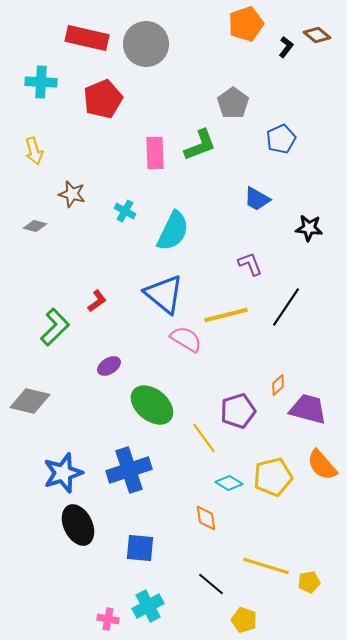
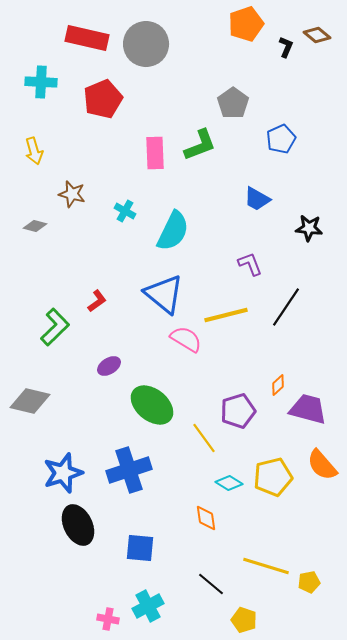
black L-shape at (286, 47): rotated 15 degrees counterclockwise
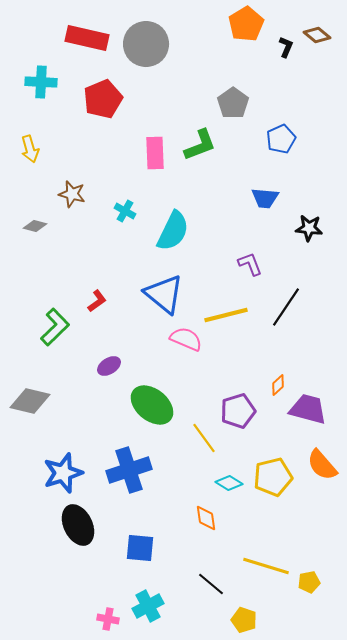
orange pentagon at (246, 24): rotated 12 degrees counterclockwise
yellow arrow at (34, 151): moved 4 px left, 2 px up
blue trapezoid at (257, 199): moved 8 px right, 1 px up; rotated 24 degrees counterclockwise
pink semicircle at (186, 339): rotated 8 degrees counterclockwise
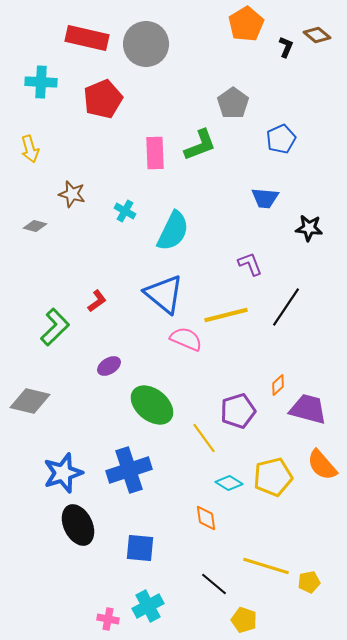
black line at (211, 584): moved 3 px right
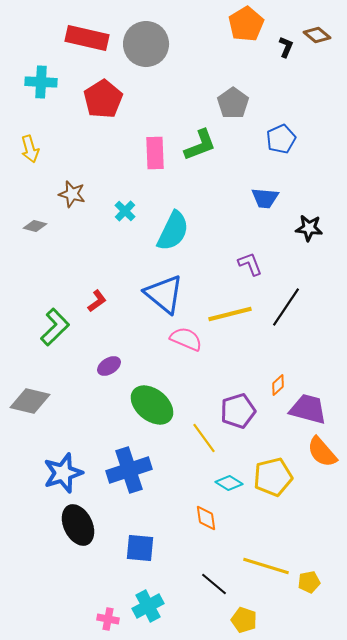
red pentagon at (103, 99): rotated 9 degrees counterclockwise
cyan cross at (125, 211): rotated 15 degrees clockwise
yellow line at (226, 315): moved 4 px right, 1 px up
orange semicircle at (322, 465): moved 13 px up
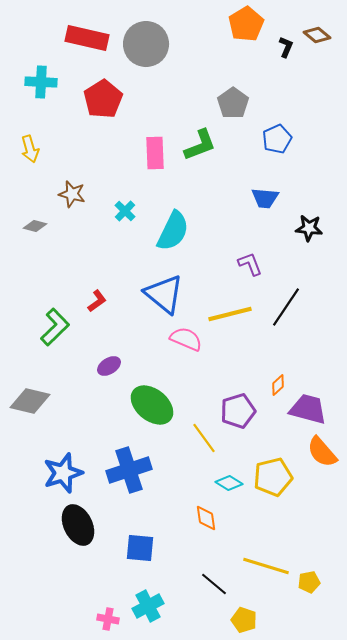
blue pentagon at (281, 139): moved 4 px left
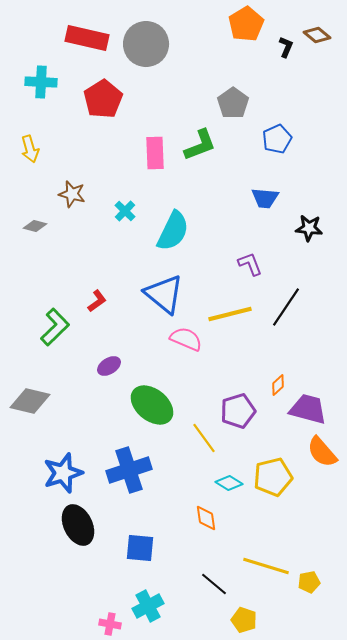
pink cross at (108, 619): moved 2 px right, 5 px down
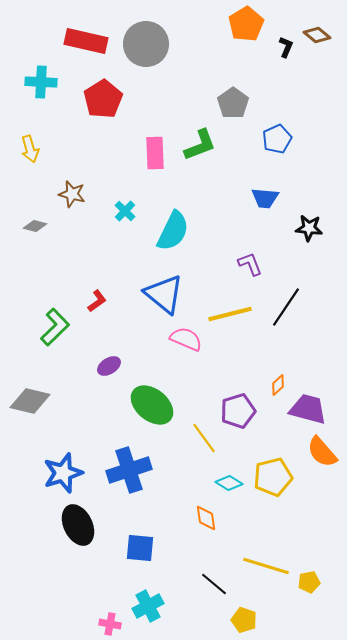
red rectangle at (87, 38): moved 1 px left, 3 px down
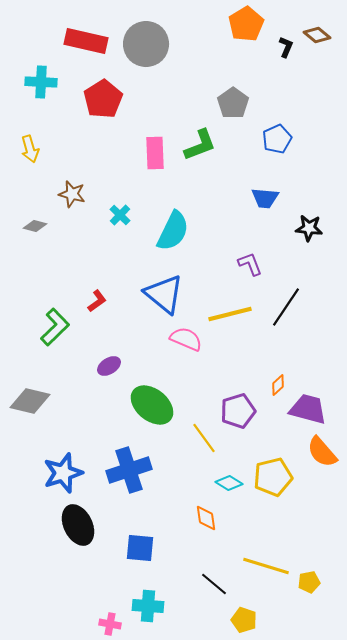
cyan cross at (125, 211): moved 5 px left, 4 px down
cyan cross at (148, 606): rotated 32 degrees clockwise
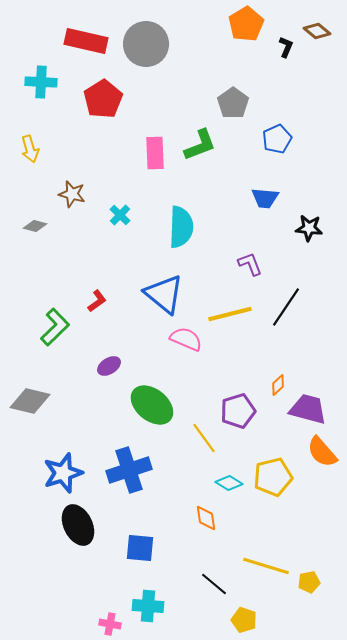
brown diamond at (317, 35): moved 4 px up
cyan semicircle at (173, 231): moved 8 px right, 4 px up; rotated 24 degrees counterclockwise
